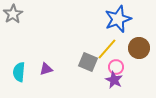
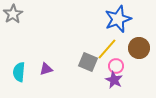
pink circle: moved 1 px up
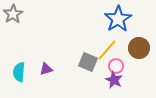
blue star: rotated 12 degrees counterclockwise
yellow line: moved 1 px down
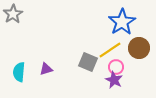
blue star: moved 4 px right, 3 px down
yellow line: moved 3 px right; rotated 15 degrees clockwise
pink circle: moved 1 px down
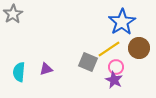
yellow line: moved 1 px left, 1 px up
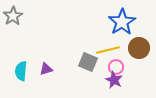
gray star: moved 2 px down
yellow line: moved 1 px left, 1 px down; rotated 20 degrees clockwise
cyan semicircle: moved 2 px right, 1 px up
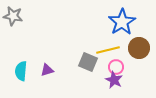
gray star: rotated 30 degrees counterclockwise
purple triangle: moved 1 px right, 1 px down
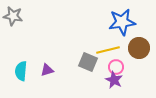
blue star: rotated 24 degrees clockwise
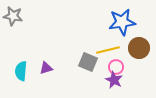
purple triangle: moved 1 px left, 2 px up
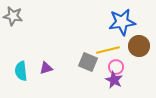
brown circle: moved 2 px up
cyan semicircle: rotated 12 degrees counterclockwise
